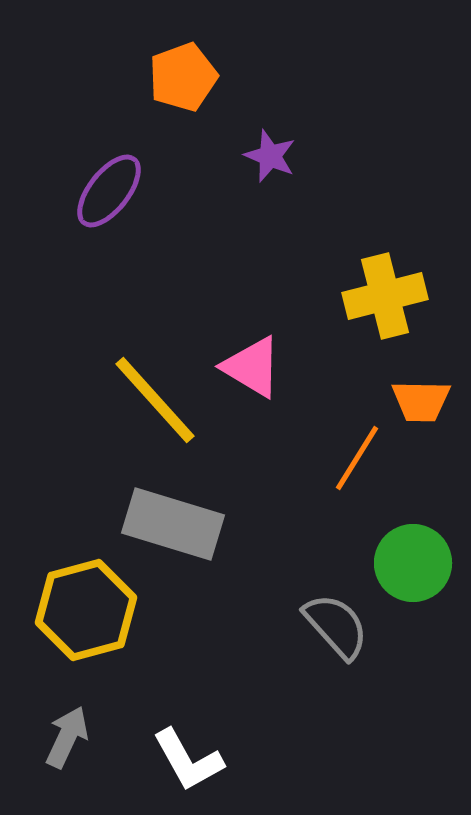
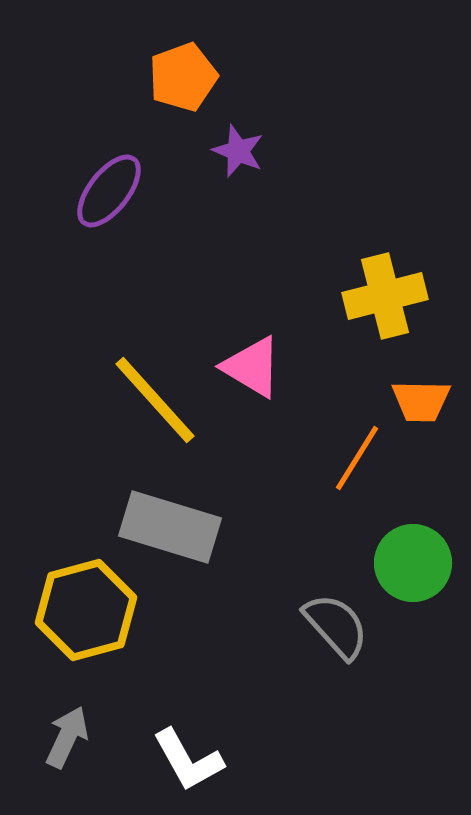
purple star: moved 32 px left, 5 px up
gray rectangle: moved 3 px left, 3 px down
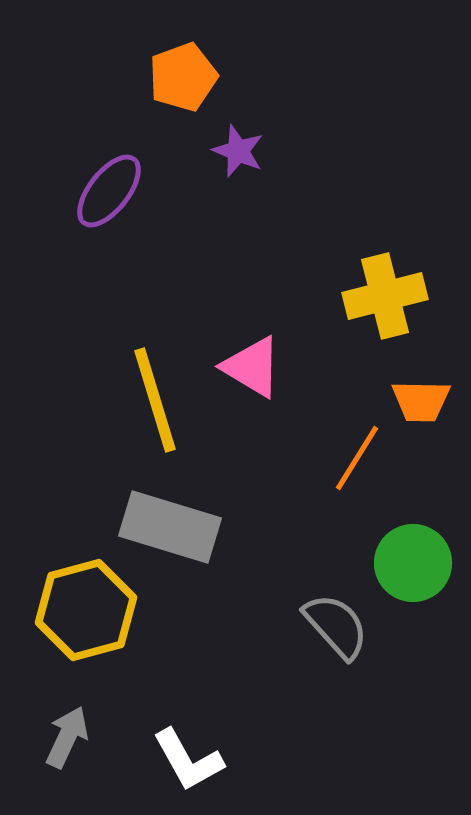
yellow line: rotated 25 degrees clockwise
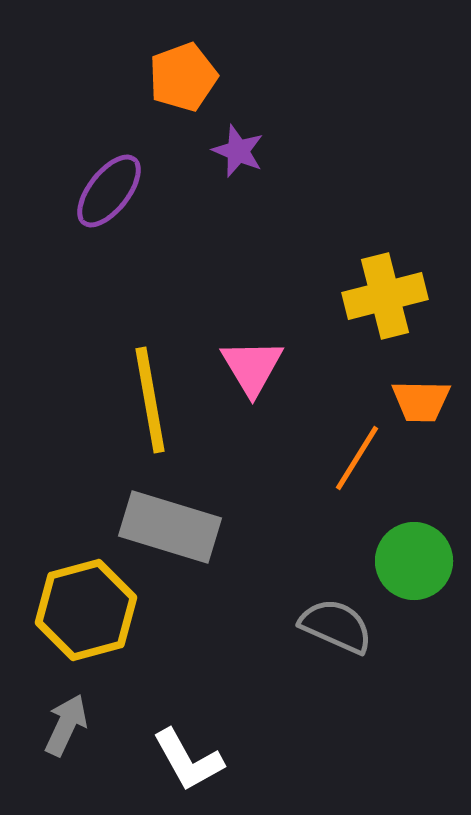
pink triangle: rotated 28 degrees clockwise
yellow line: moved 5 px left; rotated 7 degrees clockwise
green circle: moved 1 px right, 2 px up
gray semicircle: rotated 24 degrees counterclockwise
gray arrow: moved 1 px left, 12 px up
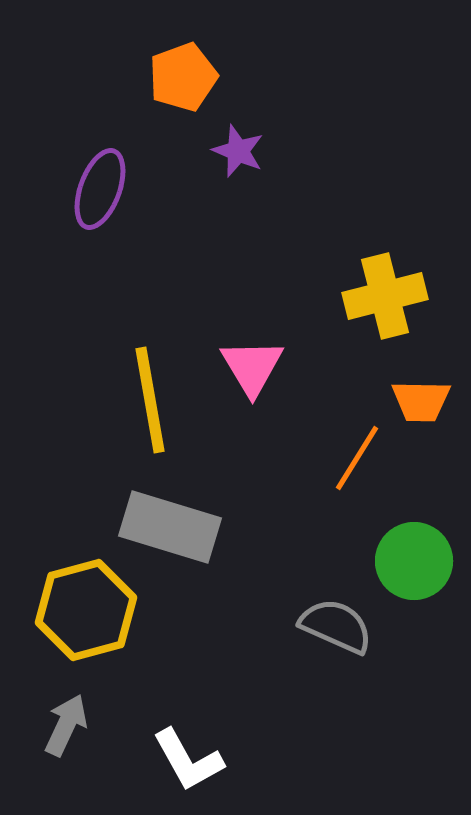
purple ellipse: moved 9 px left, 2 px up; rotated 18 degrees counterclockwise
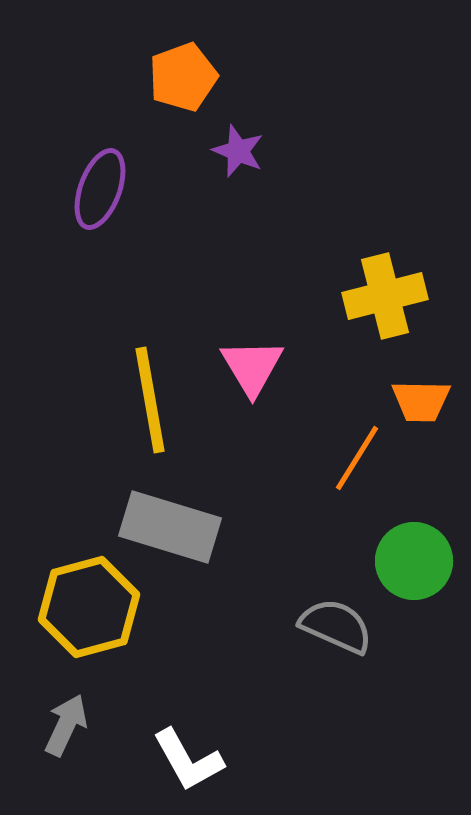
yellow hexagon: moved 3 px right, 3 px up
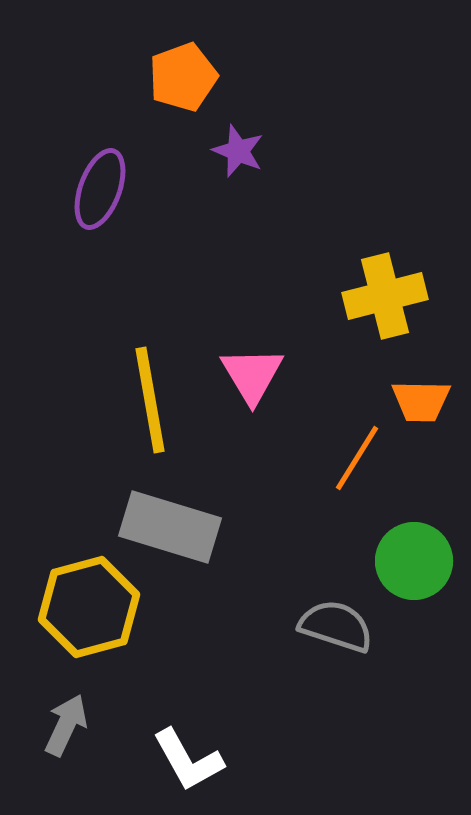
pink triangle: moved 8 px down
gray semicircle: rotated 6 degrees counterclockwise
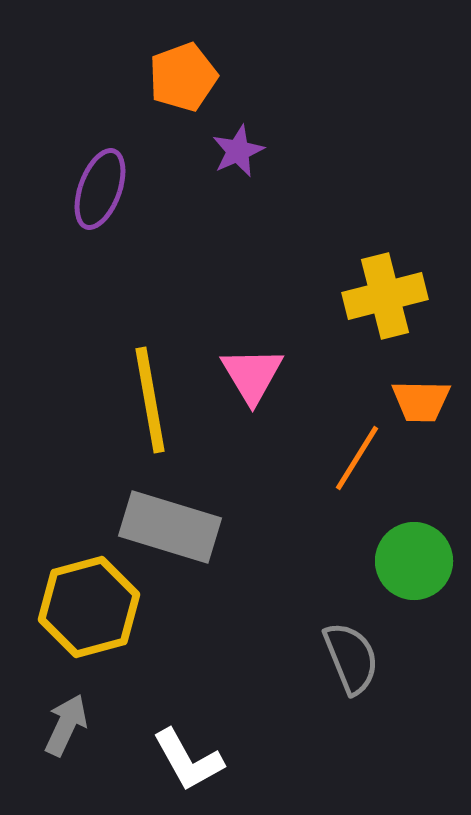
purple star: rotated 26 degrees clockwise
gray semicircle: moved 15 px right, 32 px down; rotated 50 degrees clockwise
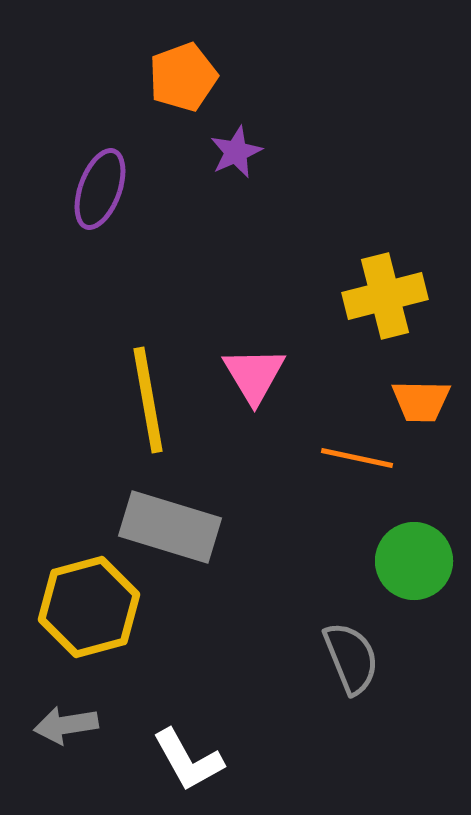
purple star: moved 2 px left, 1 px down
pink triangle: moved 2 px right
yellow line: moved 2 px left
orange line: rotated 70 degrees clockwise
gray arrow: rotated 124 degrees counterclockwise
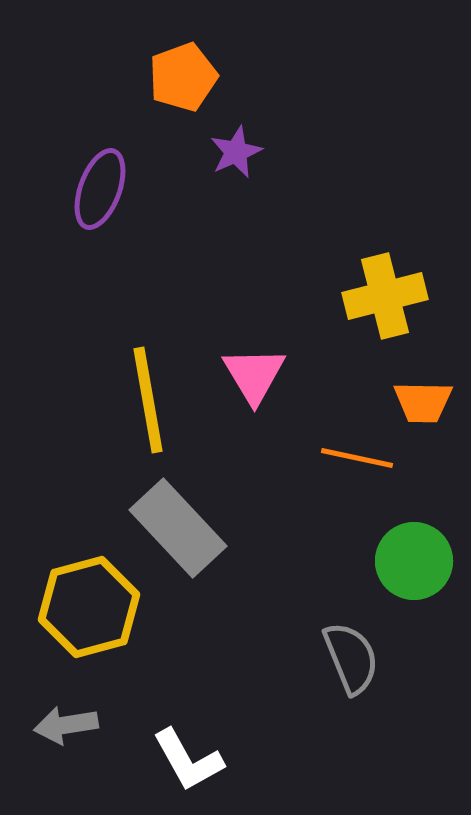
orange trapezoid: moved 2 px right, 1 px down
gray rectangle: moved 8 px right, 1 px down; rotated 30 degrees clockwise
